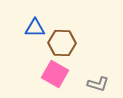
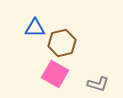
brown hexagon: rotated 16 degrees counterclockwise
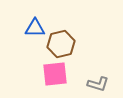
brown hexagon: moved 1 px left, 1 px down
pink square: rotated 36 degrees counterclockwise
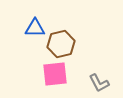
gray L-shape: moved 1 px right, 1 px up; rotated 45 degrees clockwise
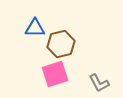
pink square: rotated 12 degrees counterclockwise
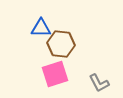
blue triangle: moved 6 px right
brown hexagon: rotated 20 degrees clockwise
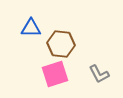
blue triangle: moved 10 px left
gray L-shape: moved 9 px up
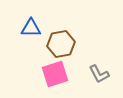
brown hexagon: rotated 16 degrees counterclockwise
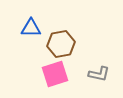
gray L-shape: rotated 50 degrees counterclockwise
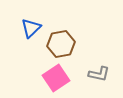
blue triangle: rotated 45 degrees counterclockwise
pink square: moved 1 px right, 4 px down; rotated 16 degrees counterclockwise
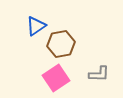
blue triangle: moved 5 px right, 2 px up; rotated 10 degrees clockwise
gray L-shape: rotated 10 degrees counterclockwise
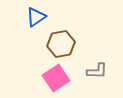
blue triangle: moved 9 px up
gray L-shape: moved 2 px left, 3 px up
